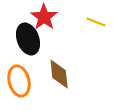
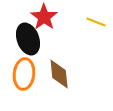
orange ellipse: moved 5 px right, 7 px up; rotated 20 degrees clockwise
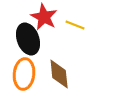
red star: rotated 8 degrees counterclockwise
yellow line: moved 21 px left, 3 px down
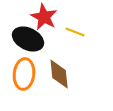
yellow line: moved 7 px down
black ellipse: rotated 44 degrees counterclockwise
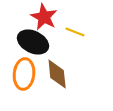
black ellipse: moved 5 px right, 3 px down
brown diamond: moved 2 px left
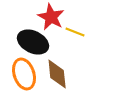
red star: moved 7 px right
orange ellipse: rotated 24 degrees counterclockwise
